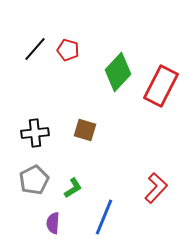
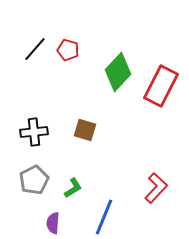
black cross: moved 1 px left, 1 px up
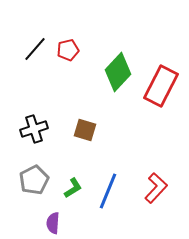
red pentagon: rotated 30 degrees counterclockwise
black cross: moved 3 px up; rotated 12 degrees counterclockwise
blue line: moved 4 px right, 26 px up
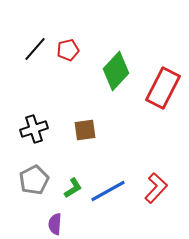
green diamond: moved 2 px left, 1 px up
red rectangle: moved 2 px right, 2 px down
brown square: rotated 25 degrees counterclockwise
blue line: rotated 39 degrees clockwise
purple semicircle: moved 2 px right, 1 px down
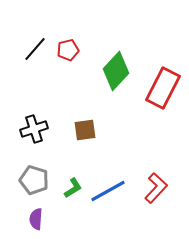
gray pentagon: rotated 28 degrees counterclockwise
purple semicircle: moved 19 px left, 5 px up
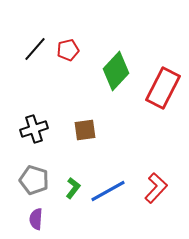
green L-shape: rotated 20 degrees counterclockwise
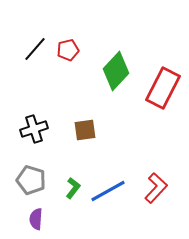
gray pentagon: moved 3 px left
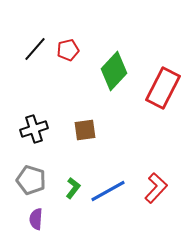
green diamond: moved 2 px left
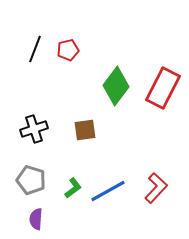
black line: rotated 20 degrees counterclockwise
green diamond: moved 2 px right, 15 px down; rotated 6 degrees counterclockwise
green L-shape: rotated 15 degrees clockwise
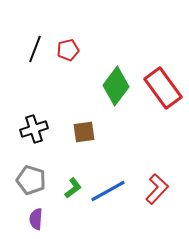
red rectangle: rotated 63 degrees counterclockwise
brown square: moved 1 px left, 2 px down
red L-shape: moved 1 px right, 1 px down
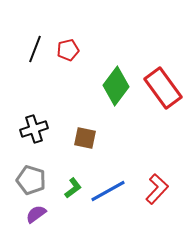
brown square: moved 1 px right, 6 px down; rotated 20 degrees clockwise
purple semicircle: moved 5 px up; rotated 50 degrees clockwise
